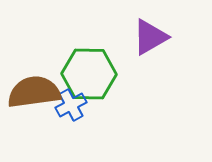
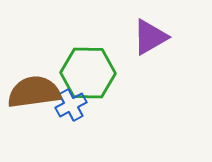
green hexagon: moved 1 px left, 1 px up
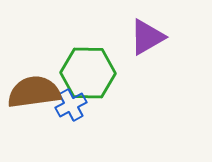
purple triangle: moved 3 px left
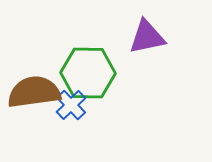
purple triangle: rotated 18 degrees clockwise
blue cross: rotated 16 degrees counterclockwise
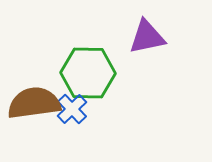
brown semicircle: moved 11 px down
blue cross: moved 1 px right, 4 px down
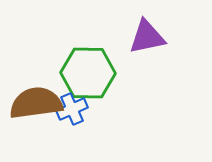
brown semicircle: moved 2 px right
blue cross: rotated 20 degrees clockwise
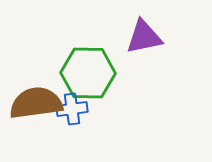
purple triangle: moved 3 px left
blue cross: rotated 16 degrees clockwise
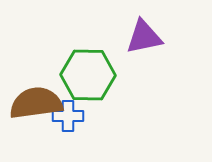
green hexagon: moved 2 px down
blue cross: moved 4 px left, 7 px down; rotated 8 degrees clockwise
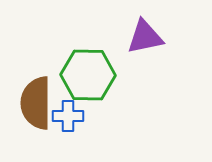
purple triangle: moved 1 px right
brown semicircle: rotated 82 degrees counterclockwise
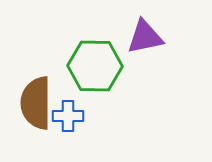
green hexagon: moved 7 px right, 9 px up
